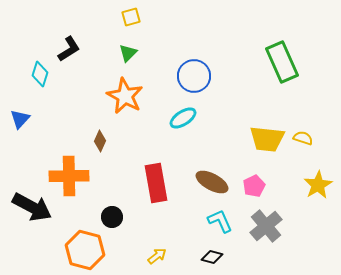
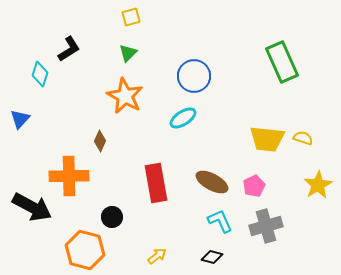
gray cross: rotated 24 degrees clockwise
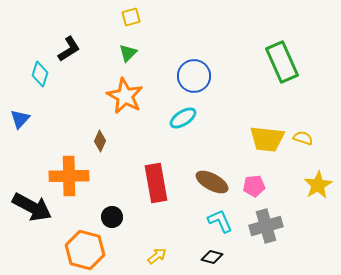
pink pentagon: rotated 20 degrees clockwise
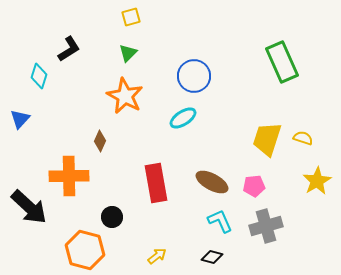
cyan diamond: moved 1 px left, 2 px down
yellow trapezoid: rotated 102 degrees clockwise
yellow star: moved 1 px left, 4 px up
black arrow: moved 3 px left; rotated 15 degrees clockwise
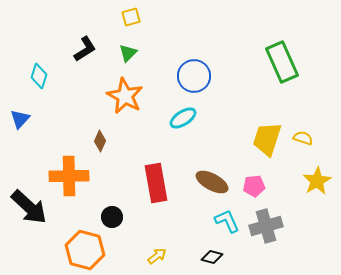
black L-shape: moved 16 px right
cyan L-shape: moved 7 px right
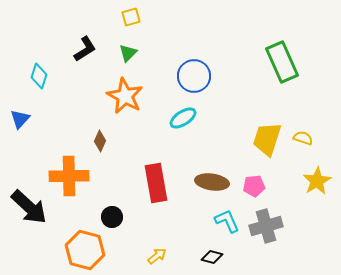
brown ellipse: rotated 20 degrees counterclockwise
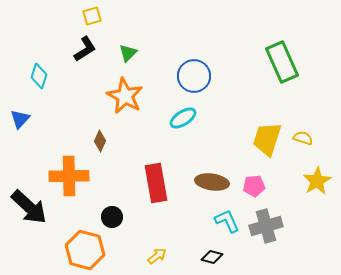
yellow square: moved 39 px left, 1 px up
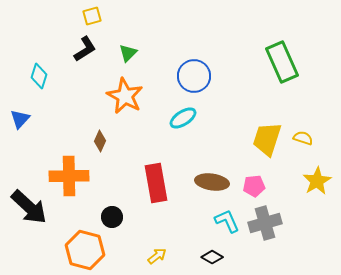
gray cross: moved 1 px left, 3 px up
black diamond: rotated 15 degrees clockwise
